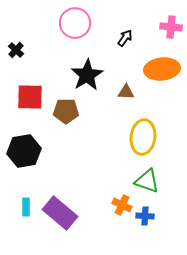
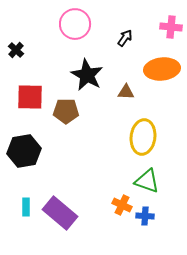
pink circle: moved 1 px down
black star: rotated 12 degrees counterclockwise
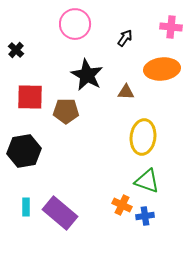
blue cross: rotated 12 degrees counterclockwise
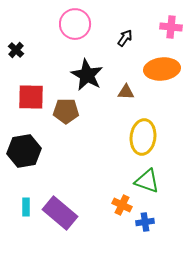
red square: moved 1 px right
blue cross: moved 6 px down
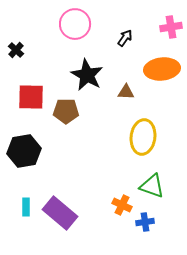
pink cross: rotated 15 degrees counterclockwise
green triangle: moved 5 px right, 5 px down
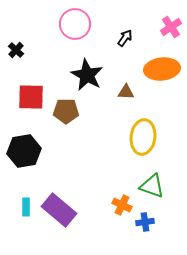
pink cross: rotated 25 degrees counterclockwise
purple rectangle: moved 1 px left, 3 px up
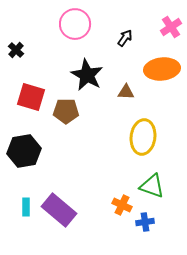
red square: rotated 16 degrees clockwise
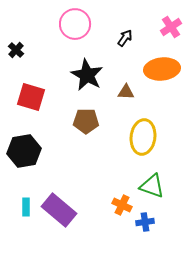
brown pentagon: moved 20 px right, 10 px down
